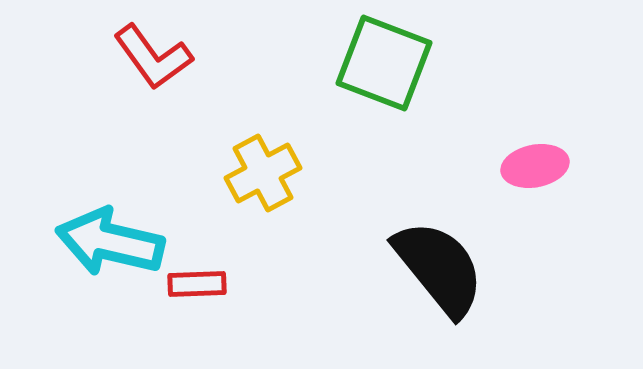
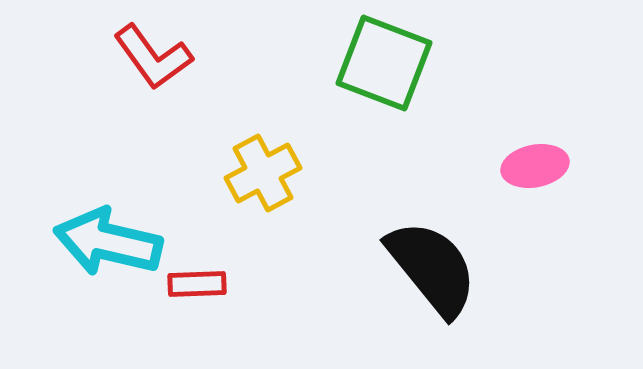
cyan arrow: moved 2 px left
black semicircle: moved 7 px left
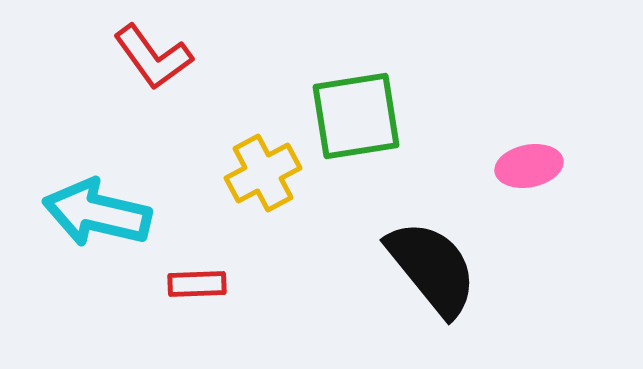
green square: moved 28 px left, 53 px down; rotated 30 degrees counterclockwise
pink ellipse: moved 6 px left
cyan arrow: moved 11 px left, 29 px up
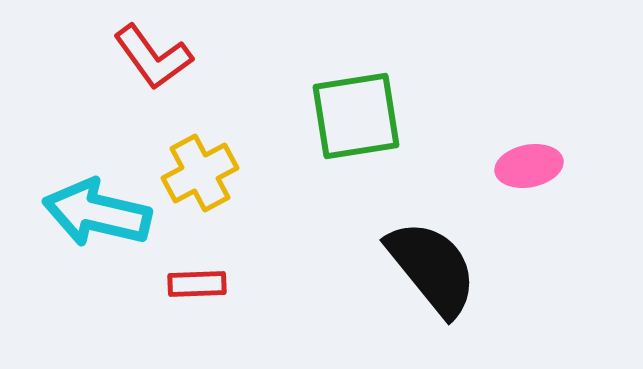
yellow cross: moved 63 px left
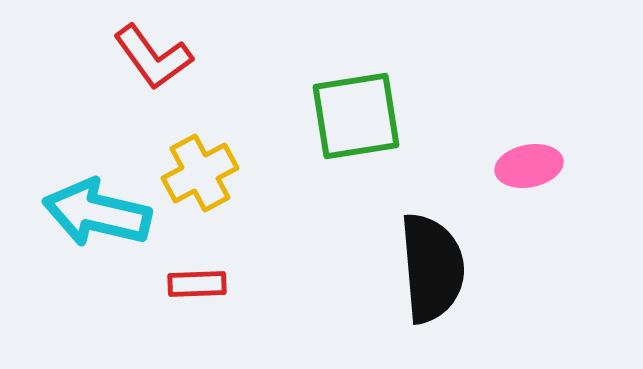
black semicircle: rotated 34 degrees clockwise
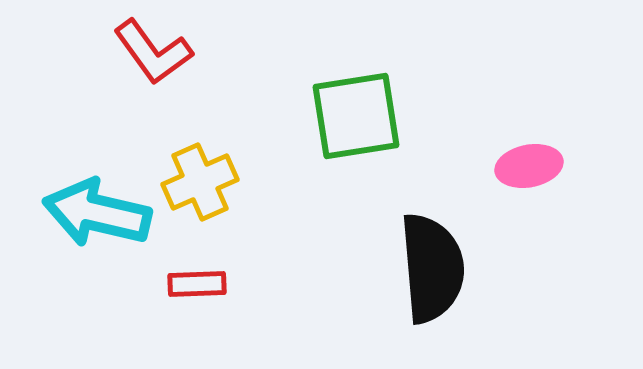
red L-shape: moved 5 px up
yellow cross: moved 9 px down; rotated 4 degrees clockwise
